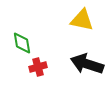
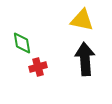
black arrow: moved 2 px left, 5 px up; rotated 68 degrees clockwise
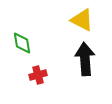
yellow triangle: rotated 15 degrees clockwise
red cross: moved 8 px down
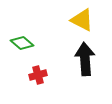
green diamond: rotated 40 degrees counterclockwise
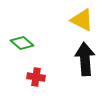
red cross: moved 2 px left, 2 px down; rotated 24 degrees clockwise
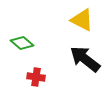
black arrow: rotated 48 degrees counterclockwise
